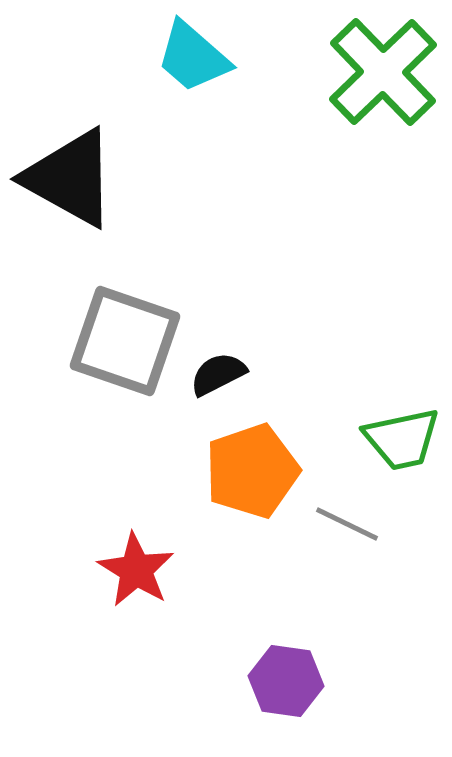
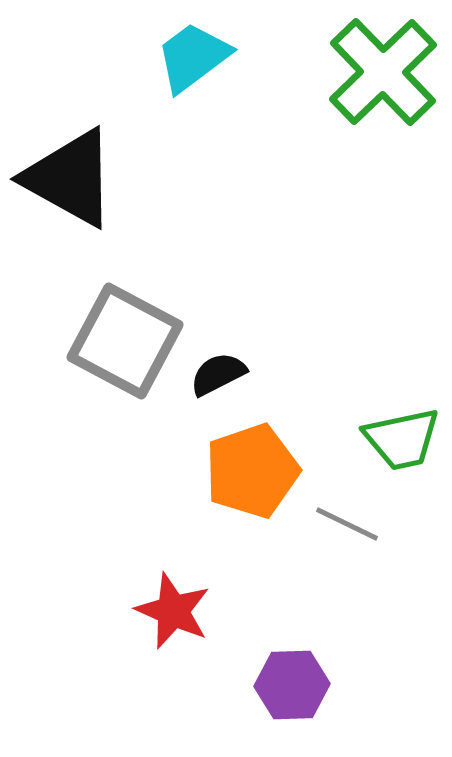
cyan trapezoid: rotated 102 degrees clockwise
gray square: rotated 9 degrees clockwise
red star: moved 37 px right, 41 px down; rotated 8 degrees counterclockwise
purple hexagon: moved 6 px right, 4 px down; rotated 10 degrees counterclockwise
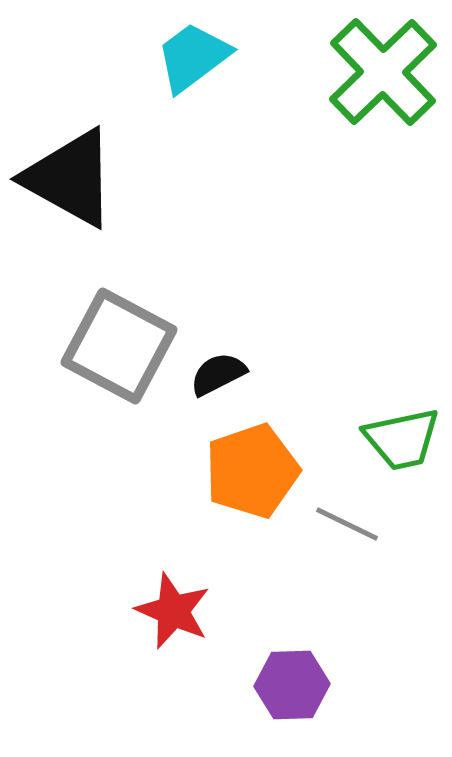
gray square: moved 6 px left, 5 px down
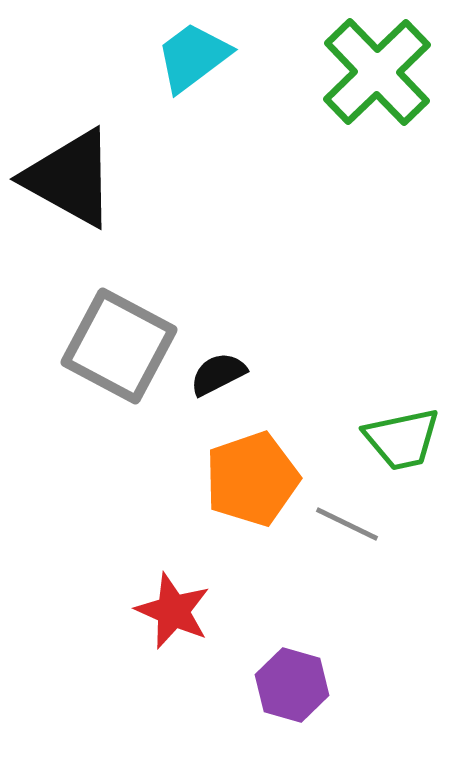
green cross: moved 6 px left
orange pentagon: moved 8 px down
purple hexagon: rotated 18 degrees clockwise
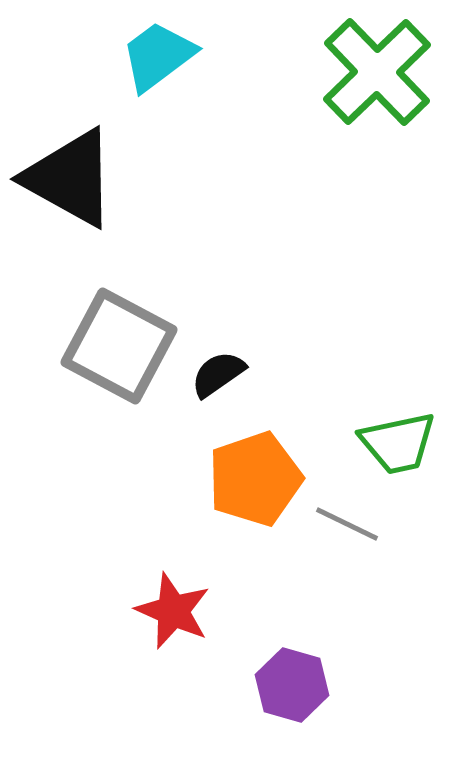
cyan trapezoid: moved 35 px left, 1 px up
black semicircle: rotated 8 degrees counterclockwise
green trapezoid: moved 4 px left, 4 px down
orange pentagon: moved 3 px right
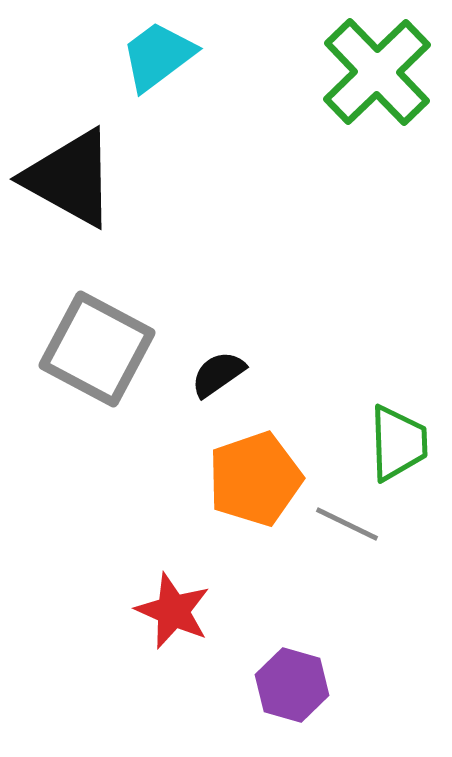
gray square: moved 22 px left, 3 px down
green trapezoid: rotated 80 degrees counterclockwise
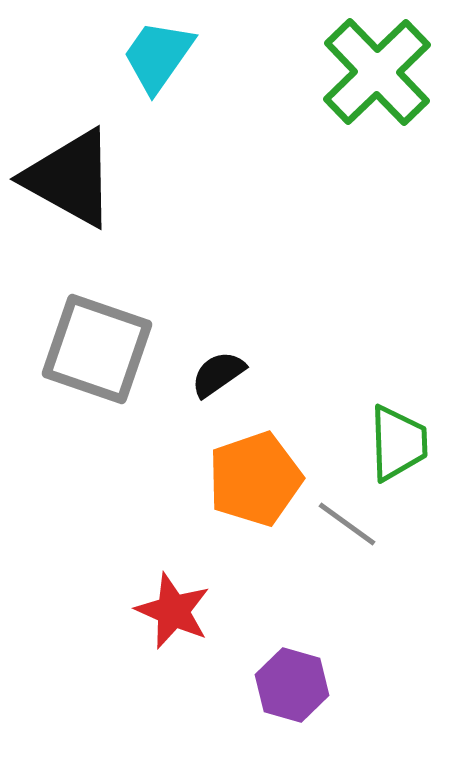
cyan trapezoid: rotated 18 degrees counterclockwise
gray square: rotated 9 degrees counterclockwise
gray line: rotated 10 degrees clockwise
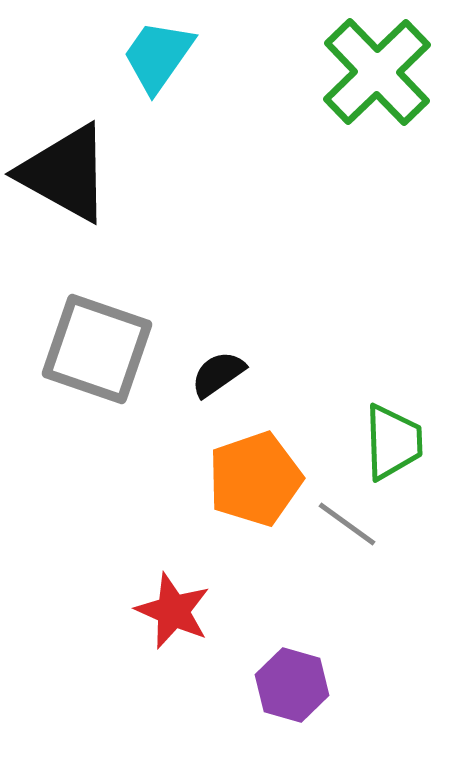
black triangle: moved 5 px left, 5 px up
green trapezoid: moved 5 px left, 1 px up
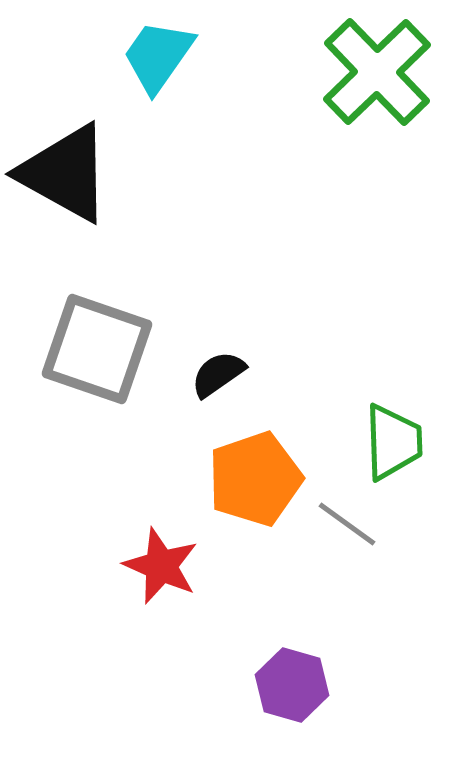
red star: moved 12 px left, 45 px up
